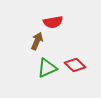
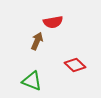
green triangle: moved 15 px left, 13 px down; rotated 45 degrees clockwise
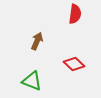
red semicircle: moved 22 px right, 8 px up; rotated 72 degrees counterclockwise
red diamond: moved 1 px left, 1 px up
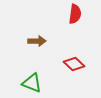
brown arrow: rotated 66 degrees clockwise
green triangle: moved 2 px down
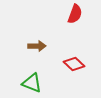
red semicircle: rotated 12 degrees clockwise
brown arrow: moved 5 px down
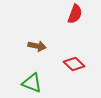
brown arrow: rotated 12 degrees clockwise
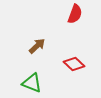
brown arrow: rotated 54 degrees counterclockwise
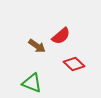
red semicircle: moved 14 px left, 22 px down; rotated 30 degrees clockwise
brown arrow: rotated 78 degrees clockwise
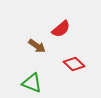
red semicircle: moved 7 px up
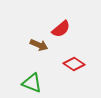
brown arrow: moved 2 px right, 1 px up; rotated 12 degrees counterclockwise
red diamond: rotated 10 degrees counterclockwise
